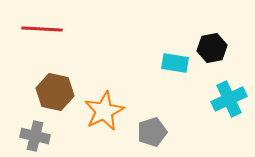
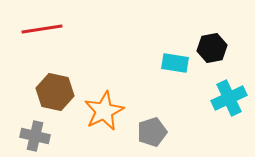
red line: rotated 12 degrees counterclockwise
cyan cross: moved 1 px up
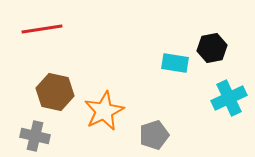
gray pentagon: moved 2 px right, 3 px down
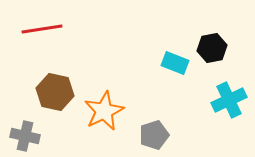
cyan rectangle: rotated 12 degrees clockwise
cyan cross: moved 2 px down
gray cross: moved 10 px left
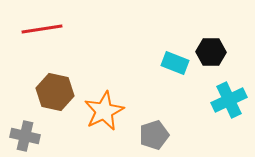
black hexagon: moved 1 px left, 4 px down; rotated 12 degrees clockwise
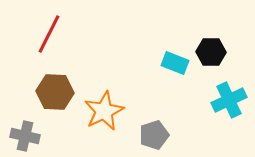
red line: moved 7 px right, 5 px down; rotated 54 degrees counterclockwise
brown hexagon: rotated 9 degrees counterclockwise
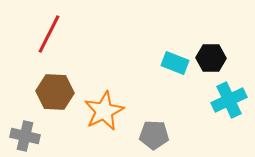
black hexagon: moved 6 px down
gray pentagon: rotated 20 degrees clockwise
